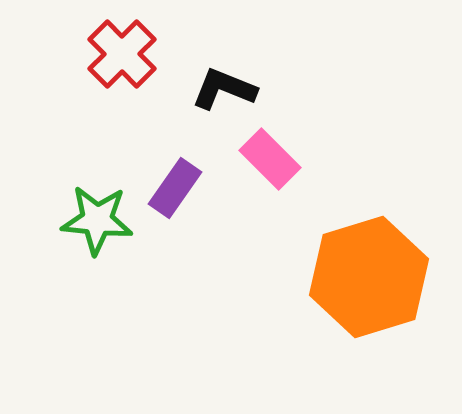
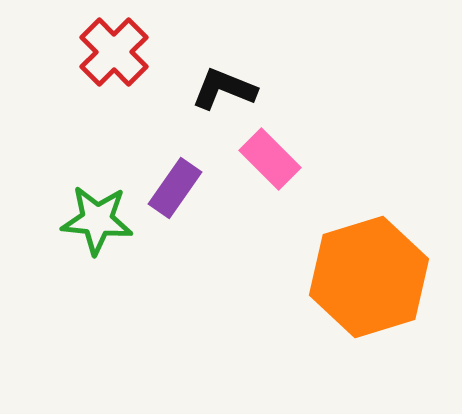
red cross: moved 8 px left, 2 px up
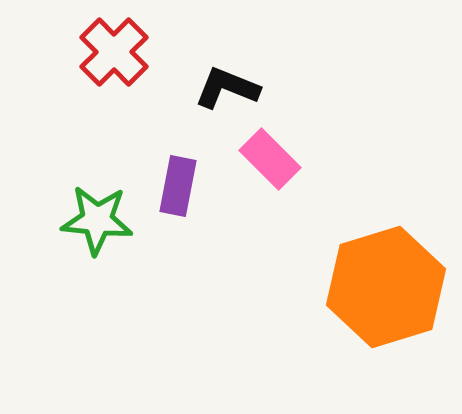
black L-shape: moved 3 px right, 1 px up
purple rectangle: moved 3 px right, 2 px up; rotated 24 degrees counterclockwise
orange hexagon: moved 17 px right, 10 px down
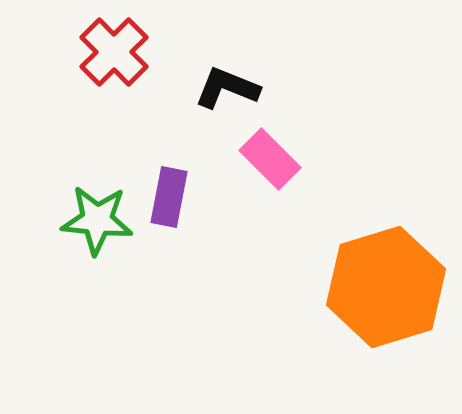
purple rectangle: moved 9 px left, 11 px down
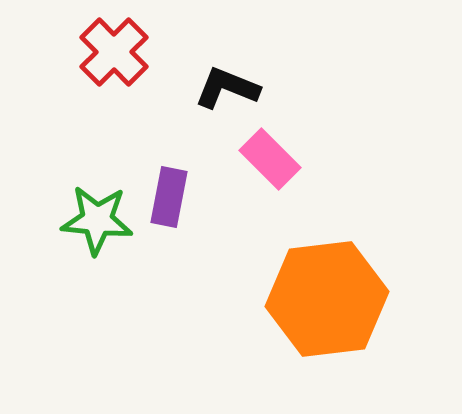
orange hexagon: moved 59 px left, 12 px down; rotated 10 degrees clockwise
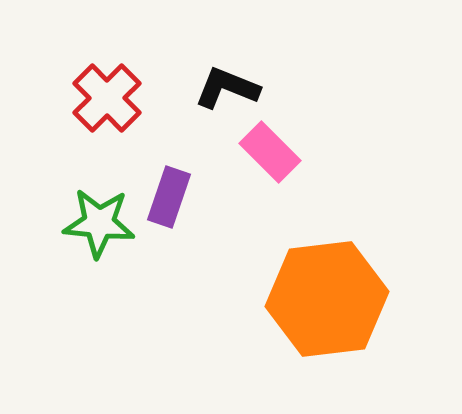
red cross: moved 7 px left, 46 px down
pink rectangle: moved 7 px up
purple rectangle: rotated 8 degrees clockwise
green star: moved 2 px right, 3 px down
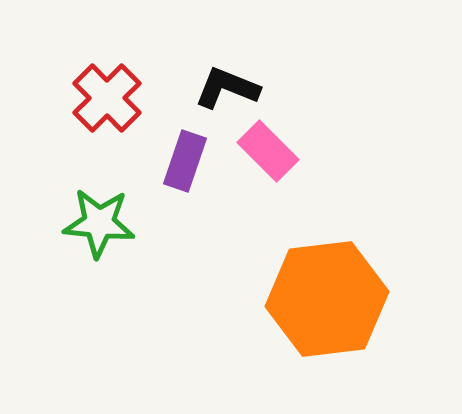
pink rectangle: moved 2 px left, 1 px up
purple rectangle: moved 16 px right, 36 px up
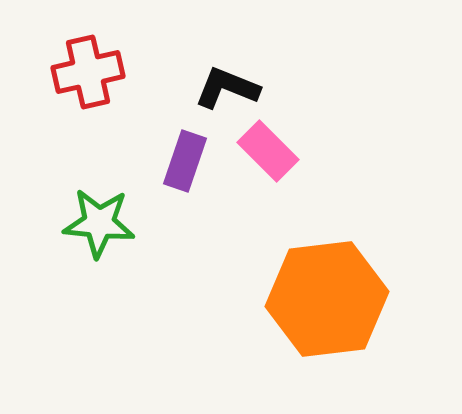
red cross: moved 19 px left, 26 px up; rotated 32 degrees clockwise
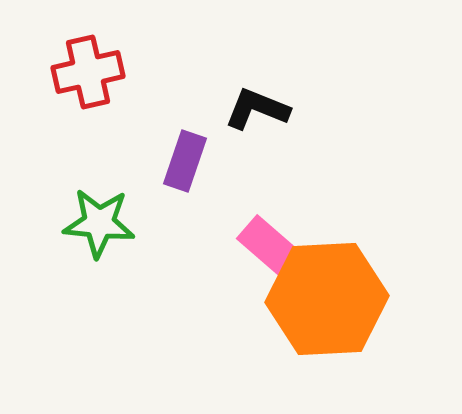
black L-shape: moved 30 px right, 21 px down
pink rectangle: moved 94 px down; rotated 4 degrees counterclockwise
orange hexagon: rotated 4 degrees clockwise
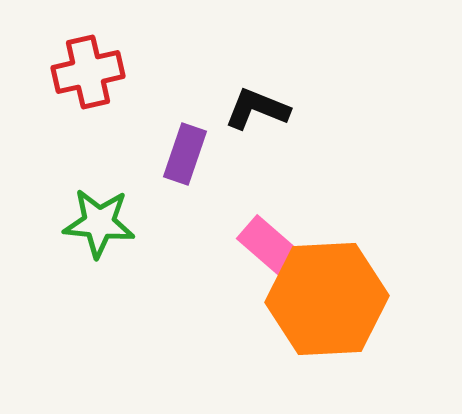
purple rectangle: moved 7 px up
